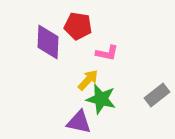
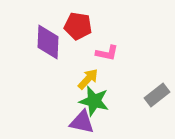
yellow arrow: moved 1 px up
green star: moved 7 px left, 2 px down
purple triangle: moved 3 px right
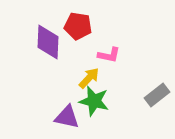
pink L-shape: moved 2 px right, 2 px down
yellow arrow: moved 1 px right, 1 px up
purple triangle: moved 15 px left, 5 px up
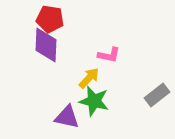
red pentagon: moved 28 px left, 7 px up
purple diamond: moved 2 px left, 3 px down
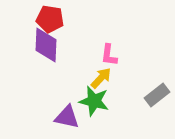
pink L-shape: rotated 85 degrees clockwise
yellow arrow: moved 12 px right
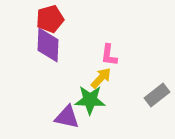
red pentagon: rotated 24 degrees counterclockwise
purple diamond: moved 2 px right
green star: moved 4 px left, 1 px up; rotated 12 degrees counterclockwise
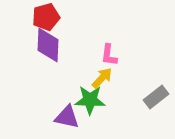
red pentagon: moved 4 px left, 2 px up
yellow arrow: moved 1 px right
gray rectangle: moved 1 px left, 2 px down
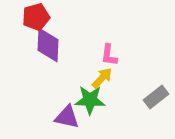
red pentagon: moved 10 px left
